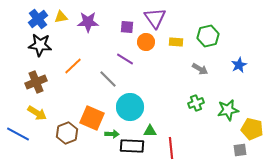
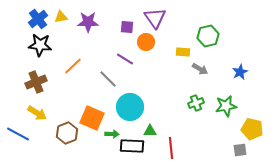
yellow rectangle: moved 7 px right, 10 px down
blue star: moved 1 px right, 7 px down
green star: moved 2 px left, 4 px up
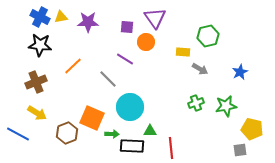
blue cross: moved 2 px right, 2 px up; rotated 24 degrees counterclockwise
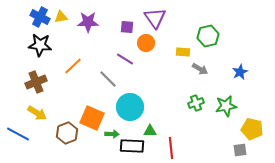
orange circle: moved 1 px down
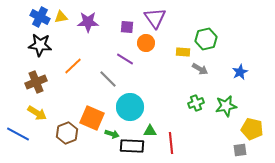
green hexagon: moved 2 px left, 3 px down
green arrow: rotated 16 degrees clockwise
red line: moved 5 px up
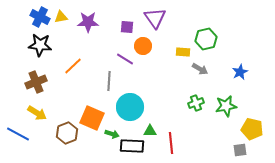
orange circle: moved 3 px left, 3 px down
gray line: moved 1 px right, 2 px down; rotated 48 degrees clockwise
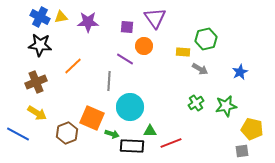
orange circle: moved 1 px right
green cross: rotated 14 degrees counterclockwise
red line: rotated 75 degrees clockwise
gray square: moved 2 px right, 1 px down
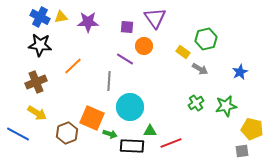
yellow rectangle: rotated 32 degrees clockwise
green arrow: moved 2 px left
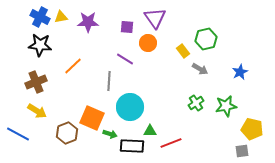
orange circle: moved 4 px right, 3 px up
yellow rectangle: moved 1 px up; rotated 16 degrees clockwise
yellow arrow: moved 2 px up
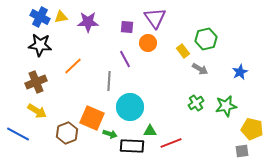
purple line: rotated 30 degrees clockwise
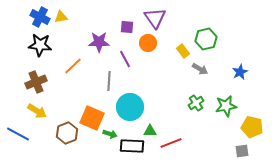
purple star: moved 11 px right, 20 px down
yellow pentagon: moved 2 px up
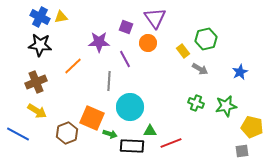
purple square: moved 1 px left; rotated 16 degrees clockwise
green cross: rotated 35 degrees counterclockwise
